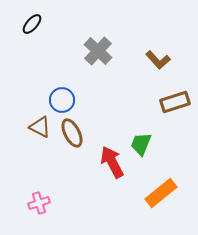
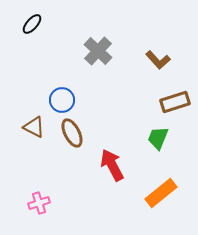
brown triangle: moved 6 px left
green trapezoid: moved 17 px right, 6 px up
red arrow: moved 3 px down
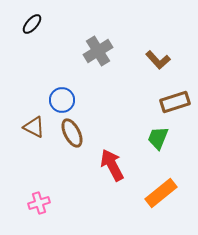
gray cross: rotated 16 degrees clockwise
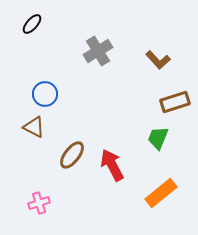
blue circle: moved 17 px left, 6 px up
brown ellipse: moved 22 px down; rotated 64 degrees clockwise
